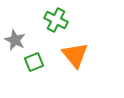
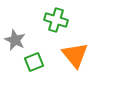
green cross: rotated 10 degrees counterclockwise
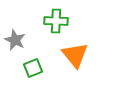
green cross: moved 1 px down; rotated 15 degrees counterclockwise
green square: moved 1 px left, 6 px down
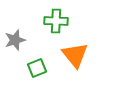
gray star: rotated 30 degrees clockwise
green square: moved 4 px right
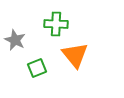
green cross: moved 3 px down
gray star: rotated 30 degrees counterclockwise
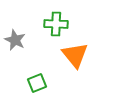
green square: moved 15 px down
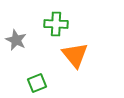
gray star: moved 1 px right
